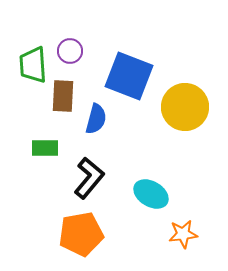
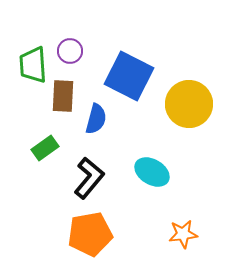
blue square: rotated 6 degrees clockwise
yellow circle: moved 4 px right, 3 px up
green rectangle: rotated 36 degrees counterclockwise
cyan ellipse: moved 1 px right, 22 px up
orange pentagon: moved 9 px right
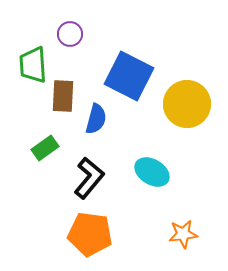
purple circle: moved 17 px up
yellow circle: moved 2 px left
orange pentagon: rotated 18 degrees clockwise
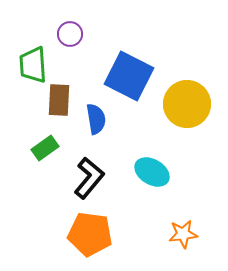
brown rectangle: moved 4 px left, 4 px down
blue semicircle: rotated 24 degrees counterclockwise
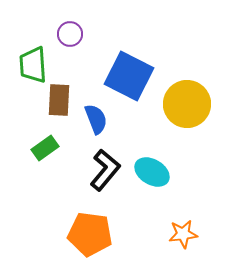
blue semicircle: rotated 12 degrees counterclockwise
black L-shape: moved 16 px right, 8 px up
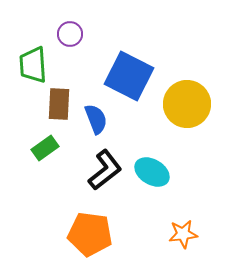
brown rectangle: moved 4 px down
black L-shape: rotated 12 degrees clockwise
